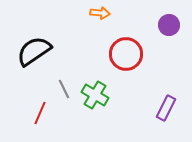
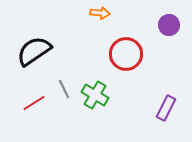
red line: moved 6 px left, 10 px up; rotated 35 degrees clockwise
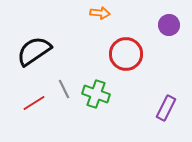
green cross: moved 1 px right, 1 px up; rotated 12 degrees counterclockwise
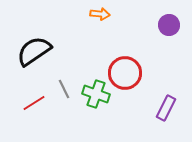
orange arrow: moved 1 px down
red circle: moved 1 px left, 19 px down
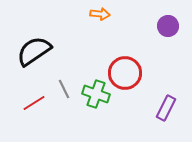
purple circle: moved 1 px left, 1 px down
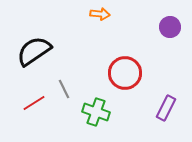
purple circle: moved 2 px right, 1 px down
green cross: moved 18 px down
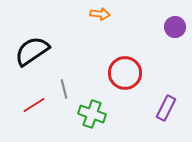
purple circle: moved 5 px right
black semicircle: moved 2 px left
gray line: rotated 12 degrees clockwise
red line: moved 2 px down
green cross: moved 4 px left, 2 px down
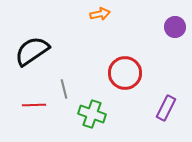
orange arrow: rotated 18 degrees counterclockwise
red line: rotated 30 degrees clockwise
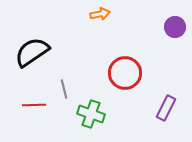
black semicircle: moved 1 px down
green cross: moved 1 px left
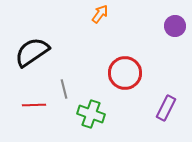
orange arrow: rotated 42 degrees counterclockwise
purple circle: moved 1 px up
